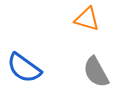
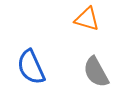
blue semicircle: moved 7 px right, 1 px up; rotated 30 degrees clockwise
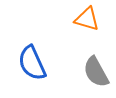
blue semicircle: moved 1 px right, 4 px up
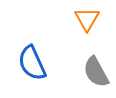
orange triangle: rotated 44 degrees clockwise
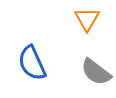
gray semicircle: rotated 24 degrees counterclockwise
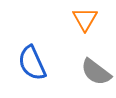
orange triangle: moved 2 px left
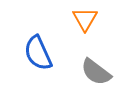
blue semicircle: moved 6 px right, 10 px up
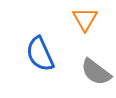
blue semicircle: moved 2 px right, 1 px down
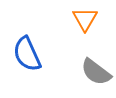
blue semicircle: moved 13 px left
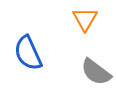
blue semicircle: moved 1 px right, 1 px up
